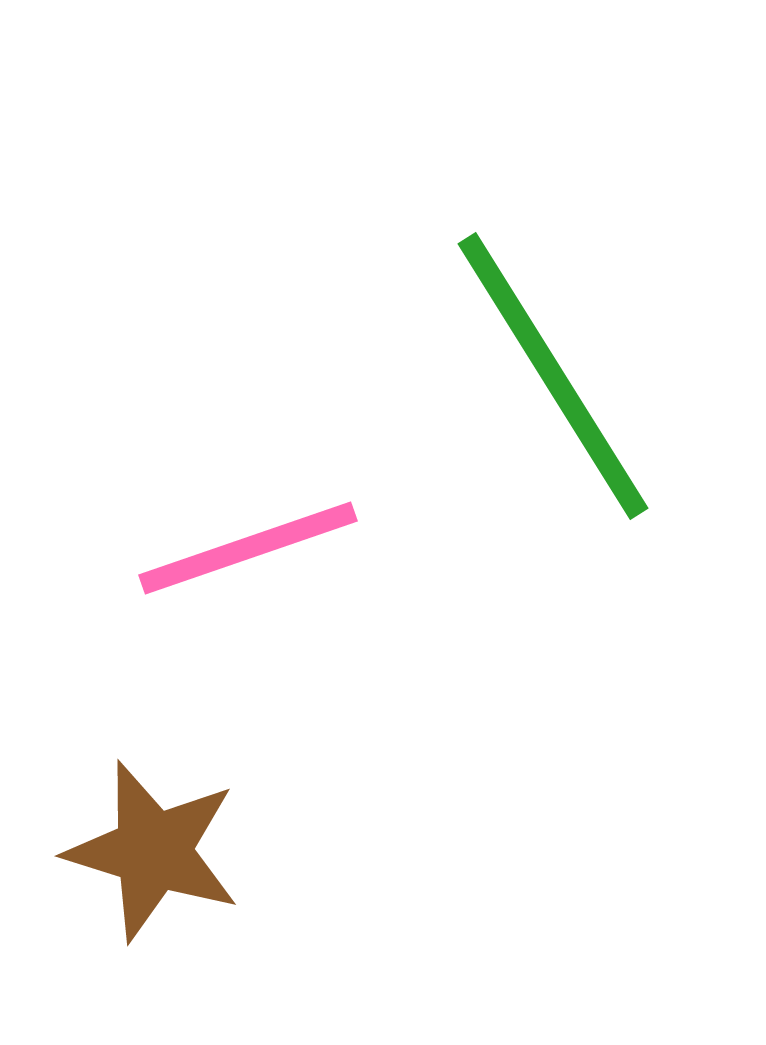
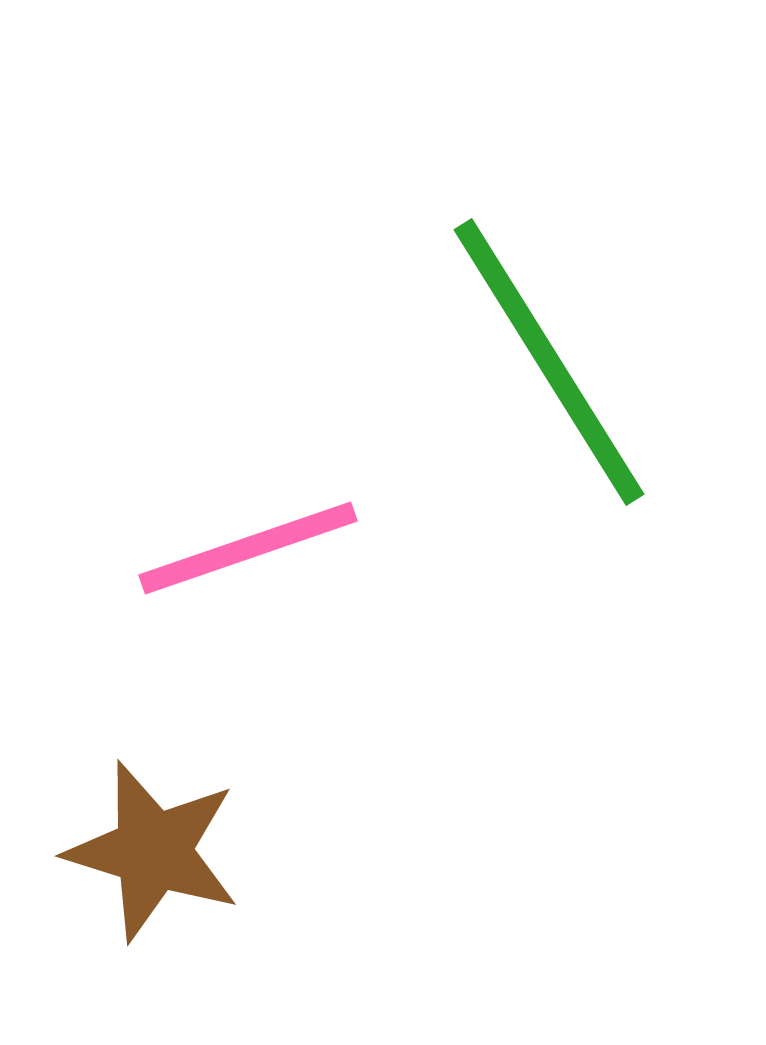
green line: moved 4 px left, 14 px up
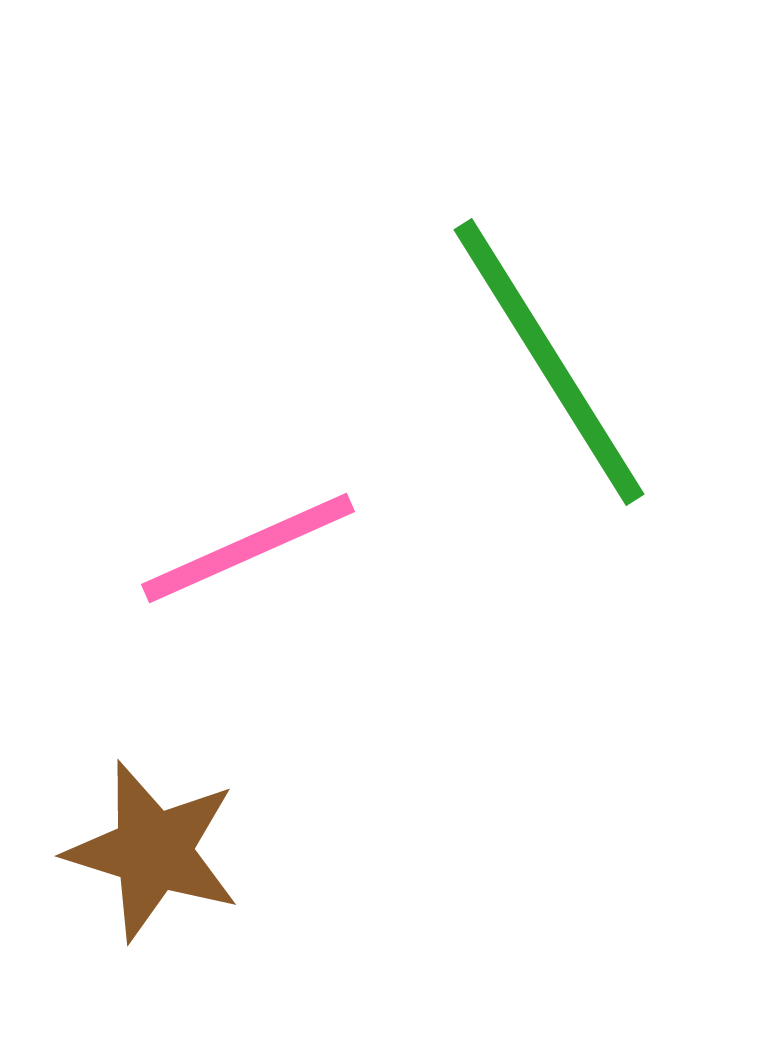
pink line: rotated 5 degrees counterclockwise
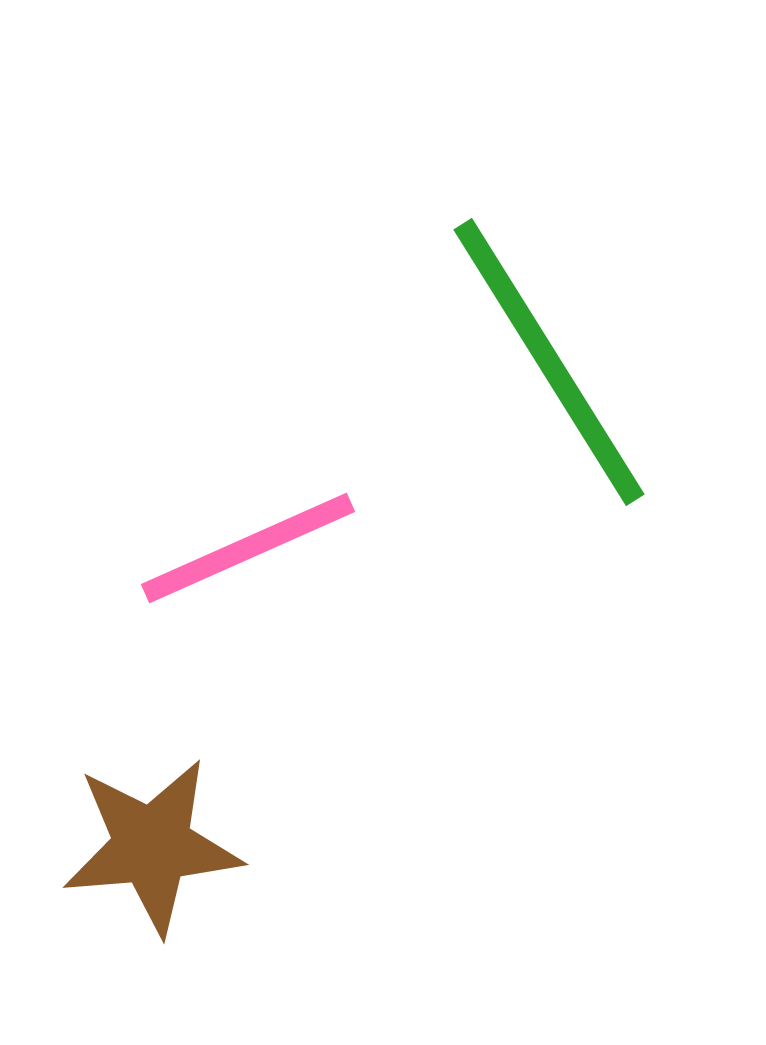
brown star: moved 1 px left, 5 px up; rotated 22 degrees counterclockwise
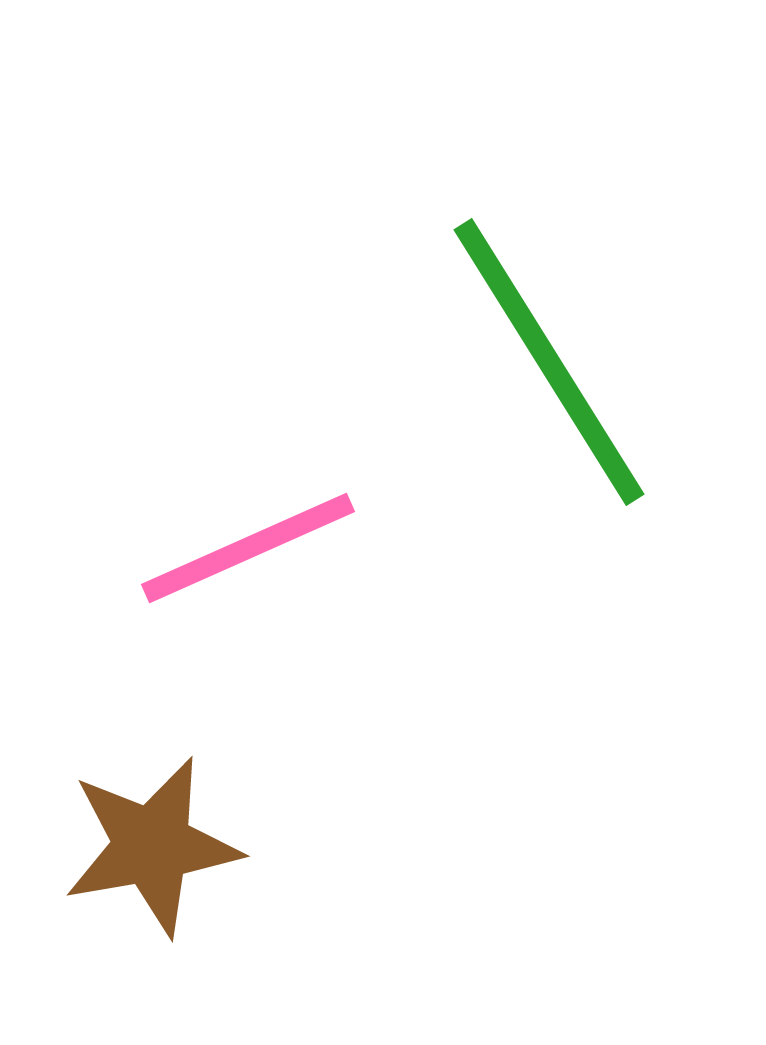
brown star: rotated 5 degrees counterclockwise
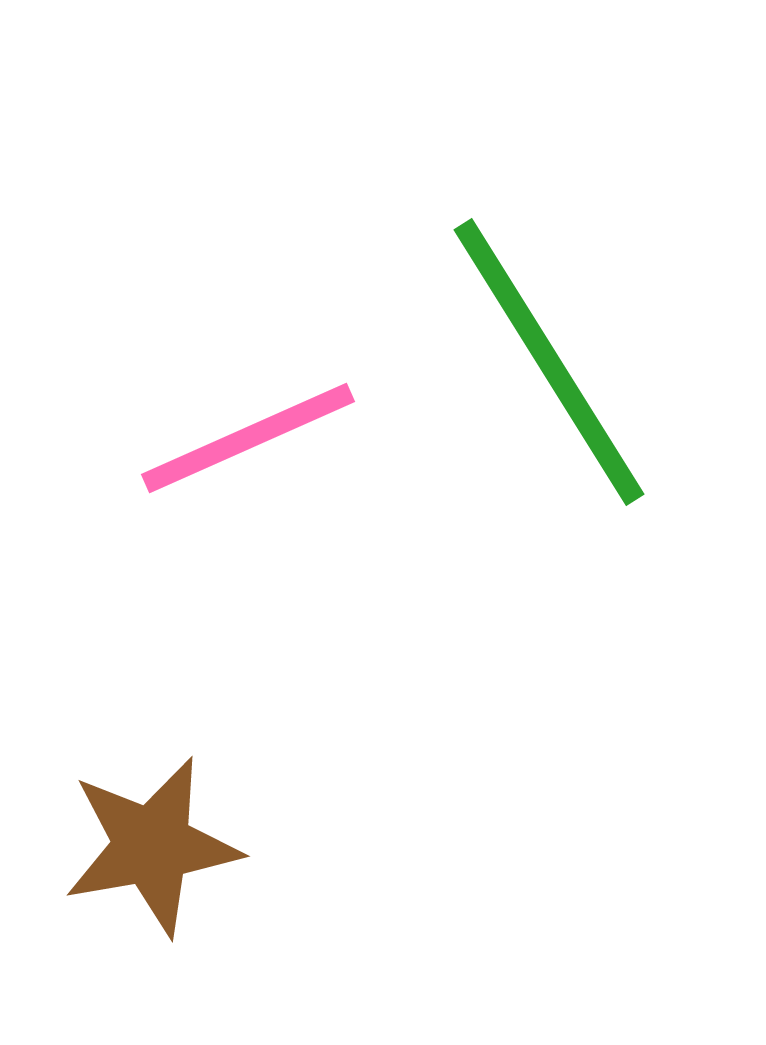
pink line: moved 110 px up
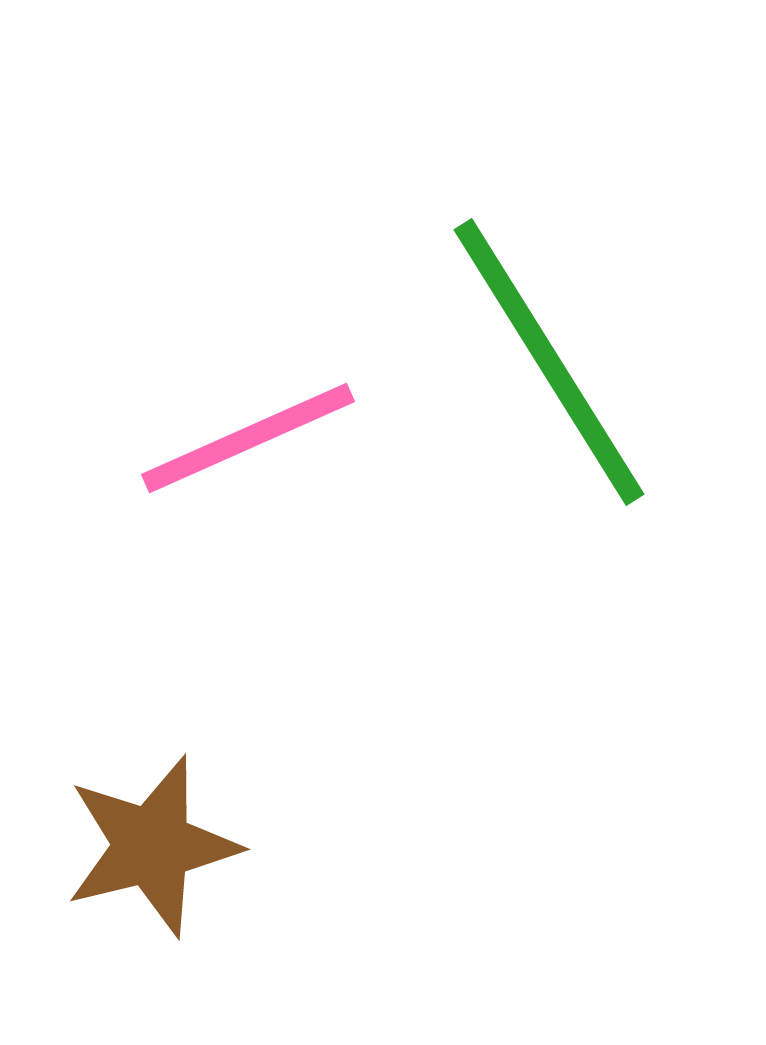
brown star: rotated 4 degrees counterclockwise
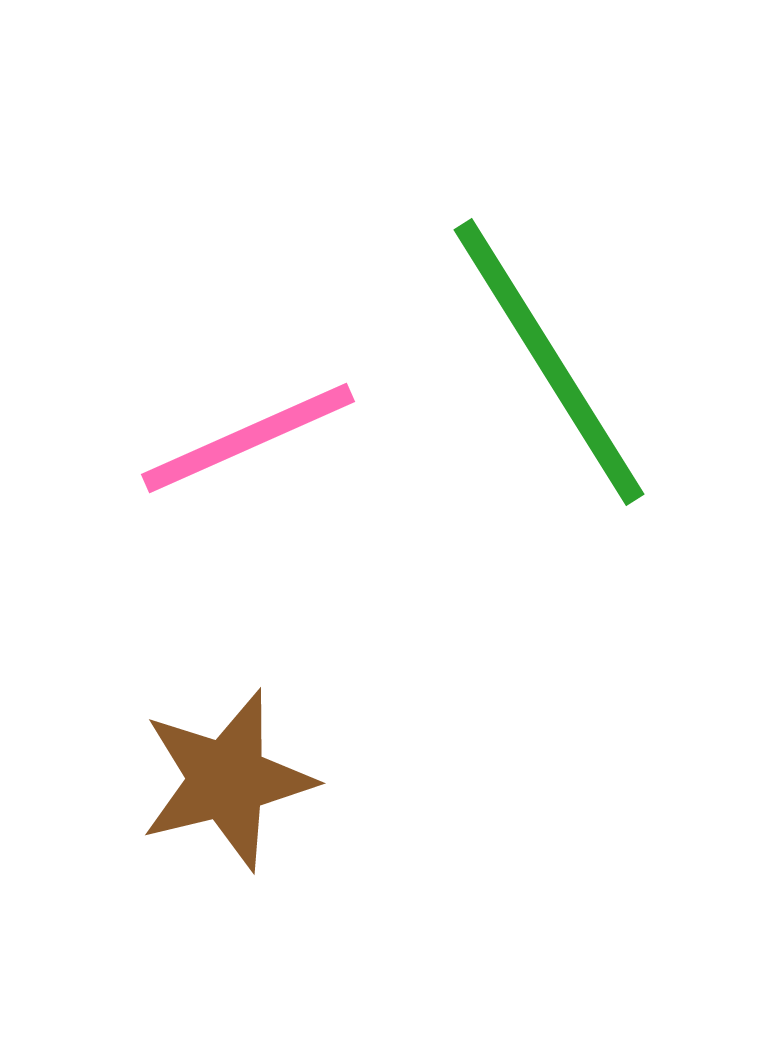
brown star: moved 75 px right, 66 px up
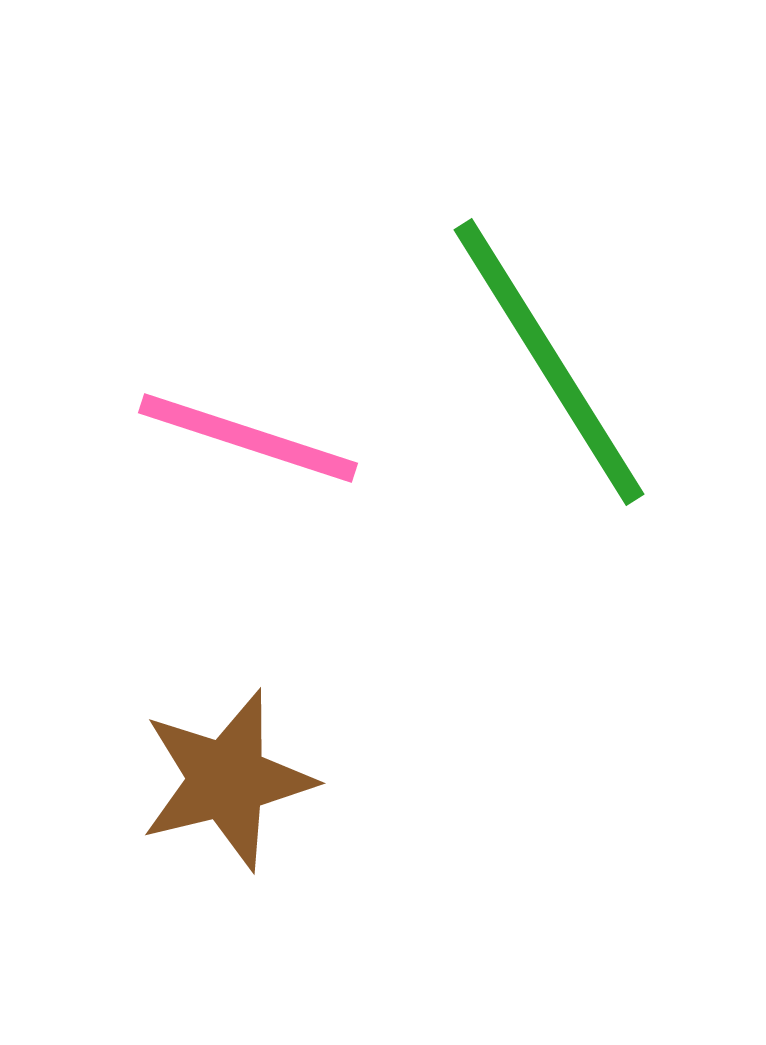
pink line: rotated 42 degrees clockwise
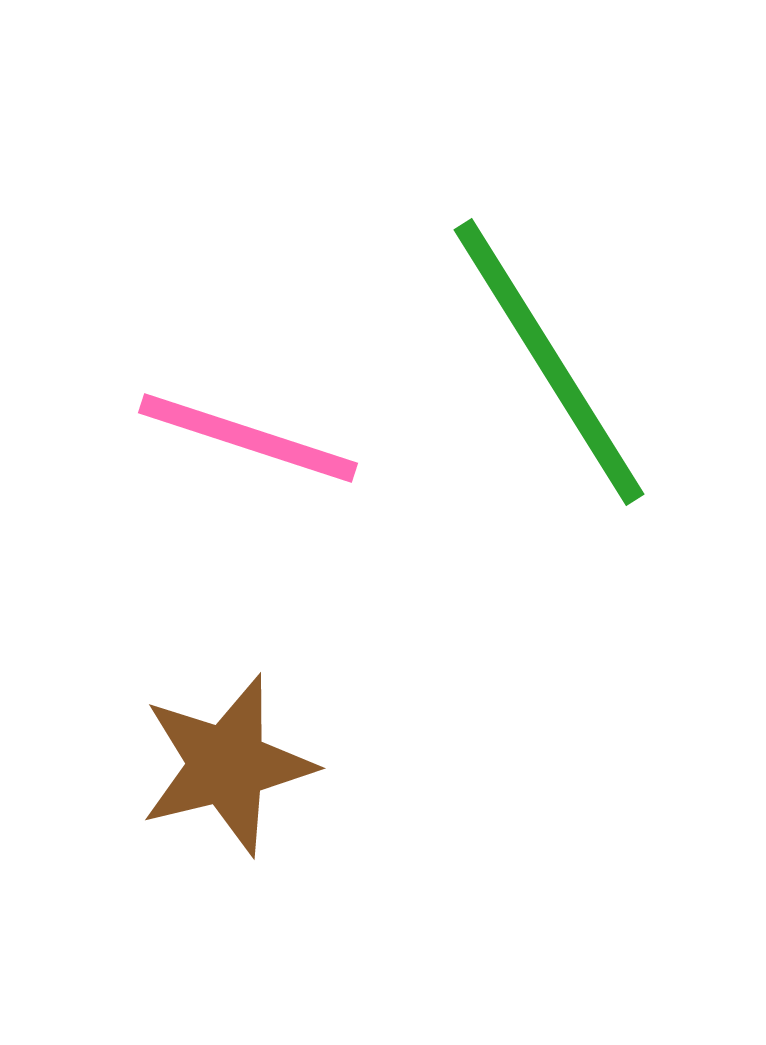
brown star: moved 15 px up
